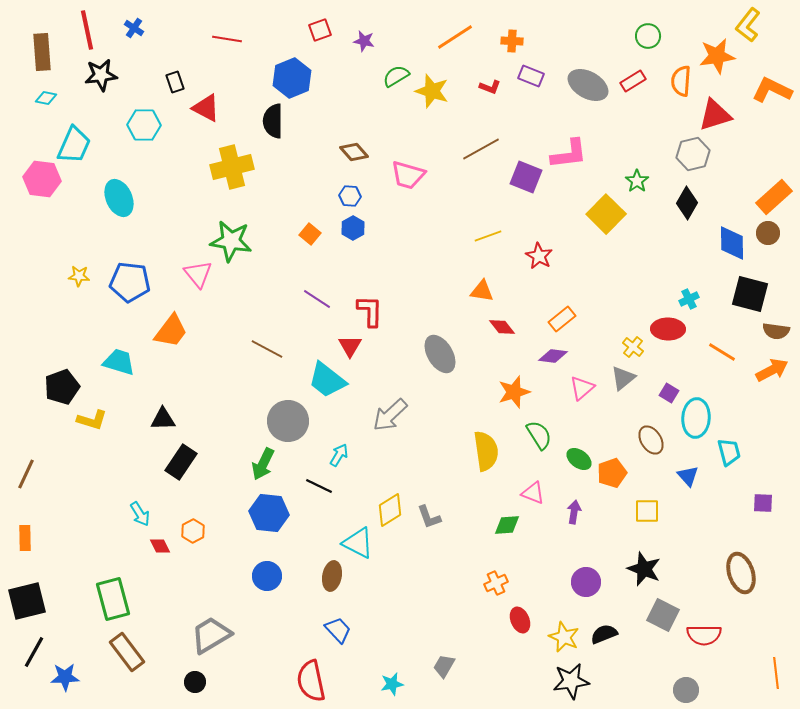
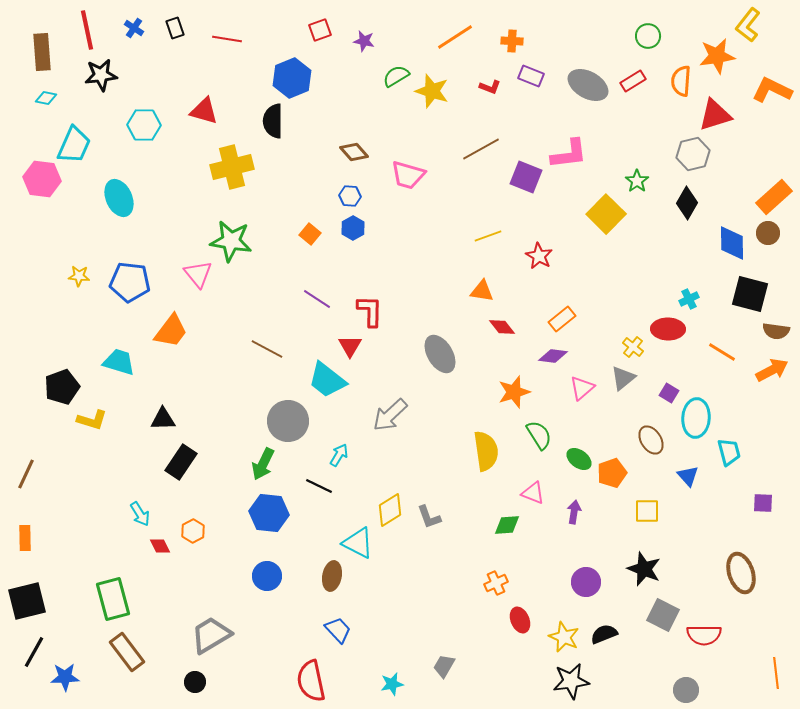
black rectangle at (175, 82): moved 54 px up
red triangle at (206, 108): moved 2 px left, 3 px down; rotated 12 degrees counterclockwise
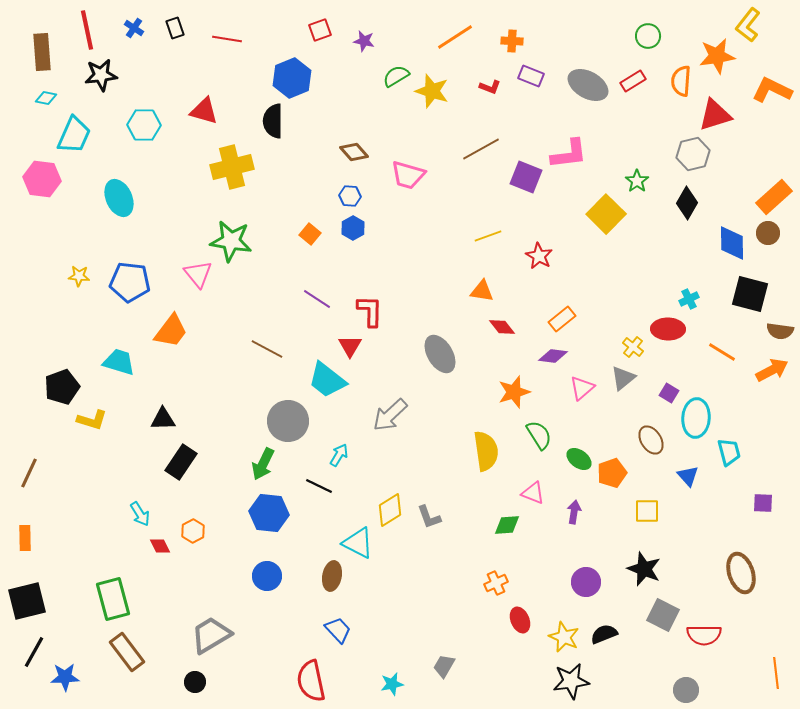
cyan trapezoid at (74, 145): moved 10 px up
brown semicircle at (776, 331): moved 4 px right
brown line at (26, 474): moved 3 px right, 1 px up
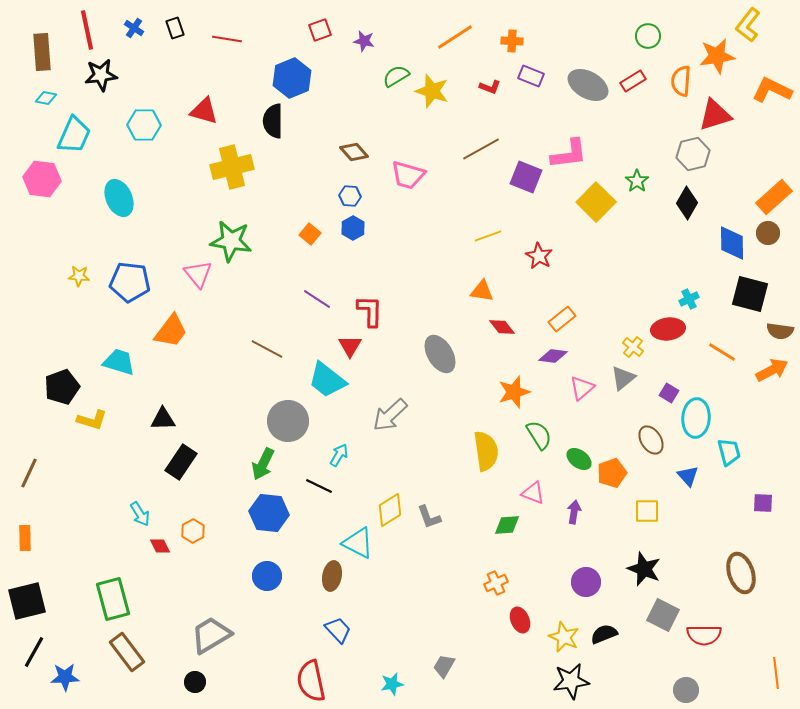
yellow square at (606, 214): moved 10 px left, 12 px up
red ellipse at (668, 329): rotated 8 degrees counterclockwise
